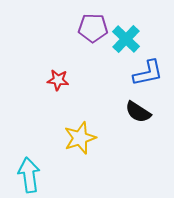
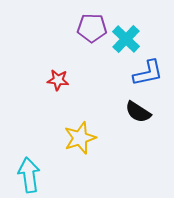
purple pentagon: moved 1 px left
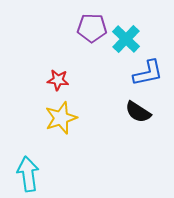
yellow star: moved 19 px left, 20 px up
cyan arrow: moved 1 px left, 1 px up
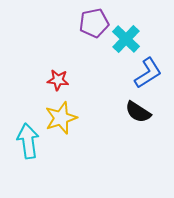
purple pentagon: moved 2 px right, 5 px up; rotated 12 degrees counterclockwise
blue L-shape: rotated 20 degrees counterclockwise
cyan arrow: moved 33 px up
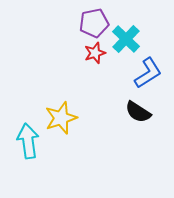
red star: moved 37 px right, 27 px up; rotated 25 degrees counterclockwise
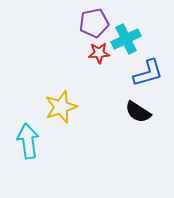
cyan cross: rotated 20 degrees clockwise
red star: moved 4 px right; rotated 15 degrees clockwise
blue L-shape: rotated 16 degrees clockwise
yellow star: moved 11 px up
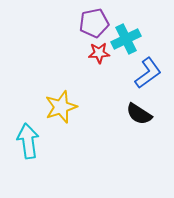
blue L-shape: rotated 20 degrees counterclockwise
black semicircle: moved 1 px right, 2 px down
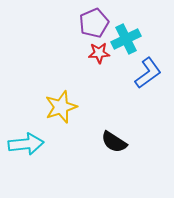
purple pentagon: rotated 12 degrees counterclockwise
black semicircle: moved 25 px left, 28 px down
cyan arrow: moved 2 px left, 3 px down; rotated 92 degrees clockwise
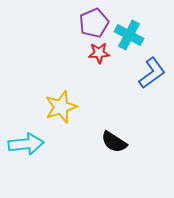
cyan cross: moved 3 px right, 4 px up; rotated 36 degrees counterclockwise
blue L-shape: moved 4 px right
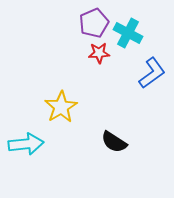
cyan cross: moved 1 px left, 2 px up
yellow star: rotated 12 degrees counterclockwise
